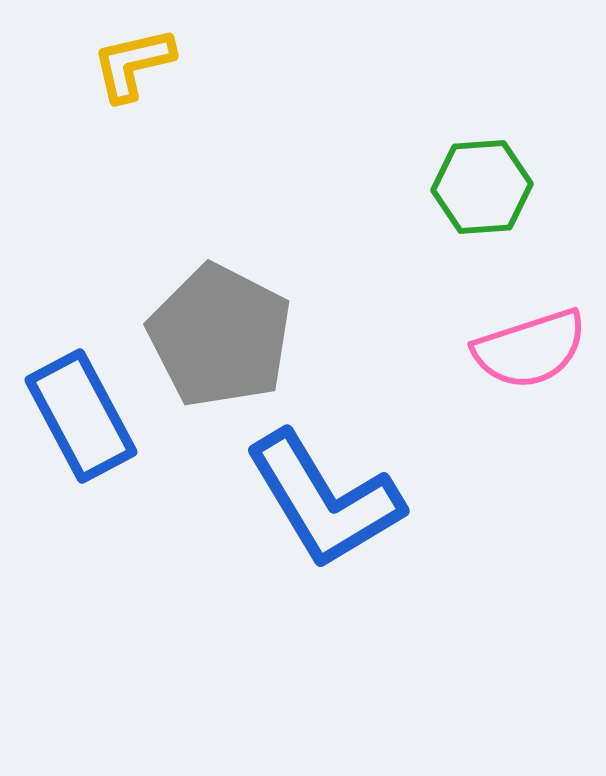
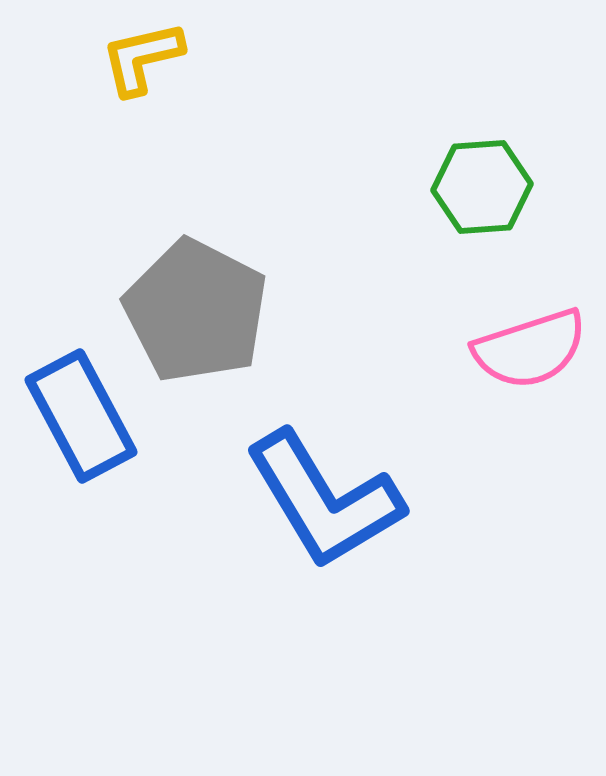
yellow L-shape: moved 9 px right, 6 px up
gray pentagon: moved 24 px left, 25 px up
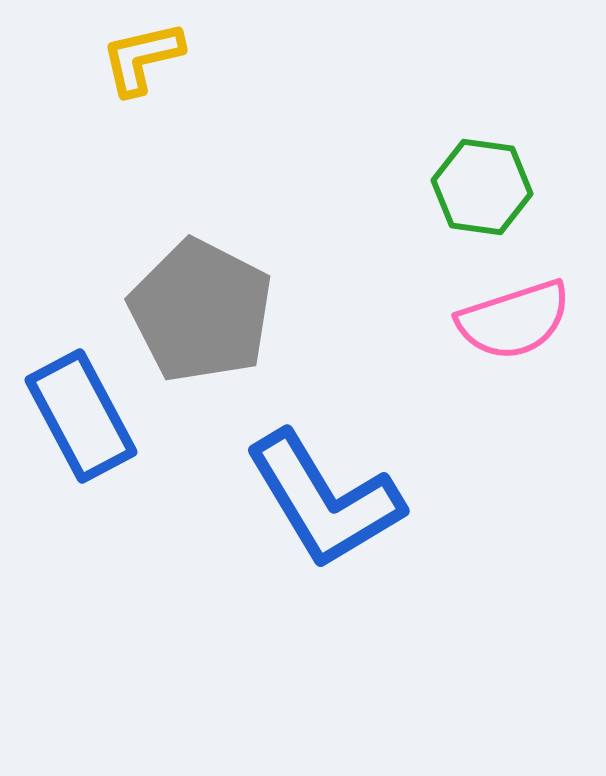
green hexagon: rotated 12 degrees clockwise
gray pentagon: moved 5 px right
pink semicircle: moved 16 px left, 29 px up
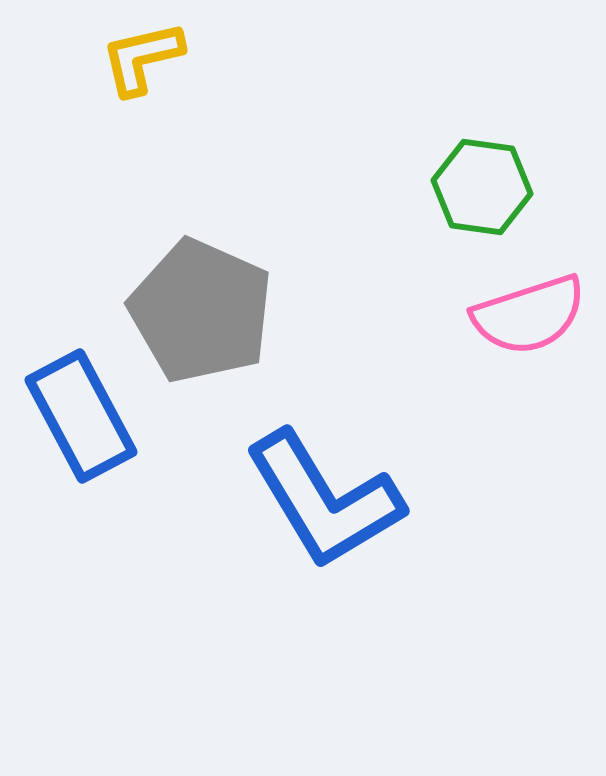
gray pentagon: rotated 3 degrees counterclockwise
pink semicircle: moved 15 px right, 5 px up
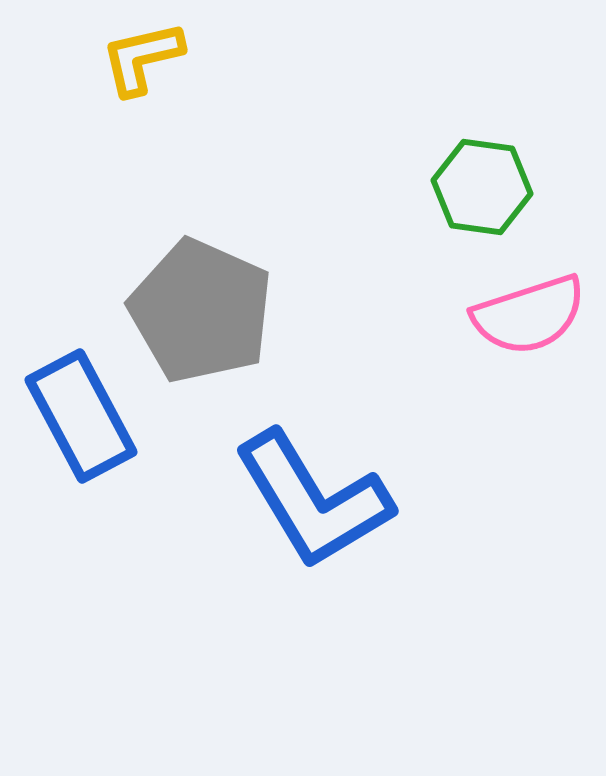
blue L-shape: moved 11 px left
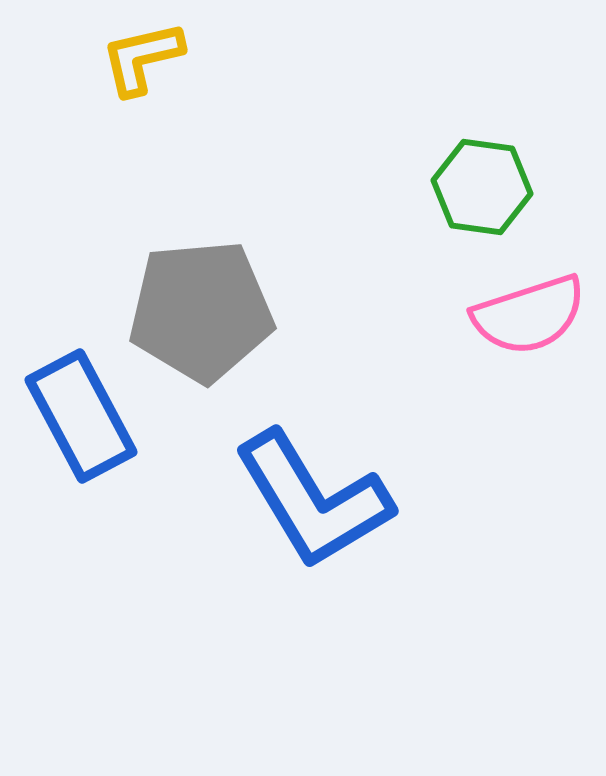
gray pentagon: rotated 29 degrees counterclockwise
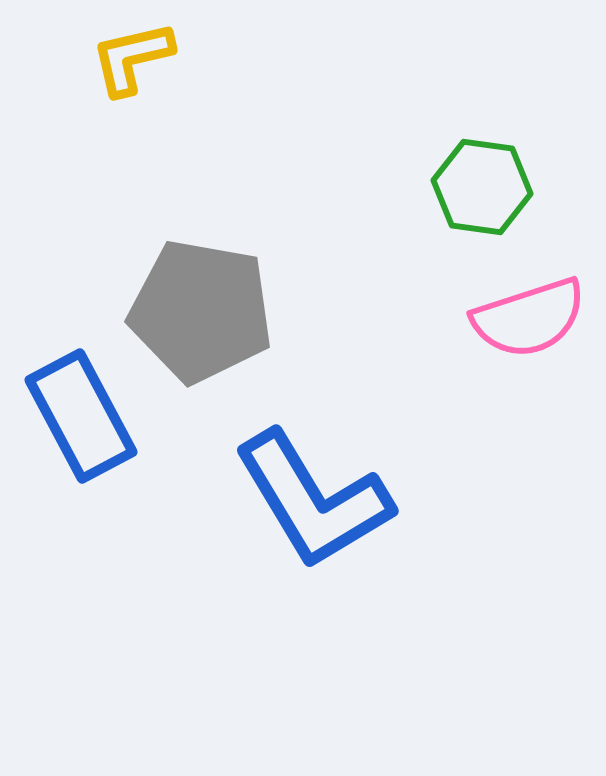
yellow L-shape: moved 10 px left
gray pentagon: rotated 15 degrees clockwise
pink semicircle: moved 3 px down
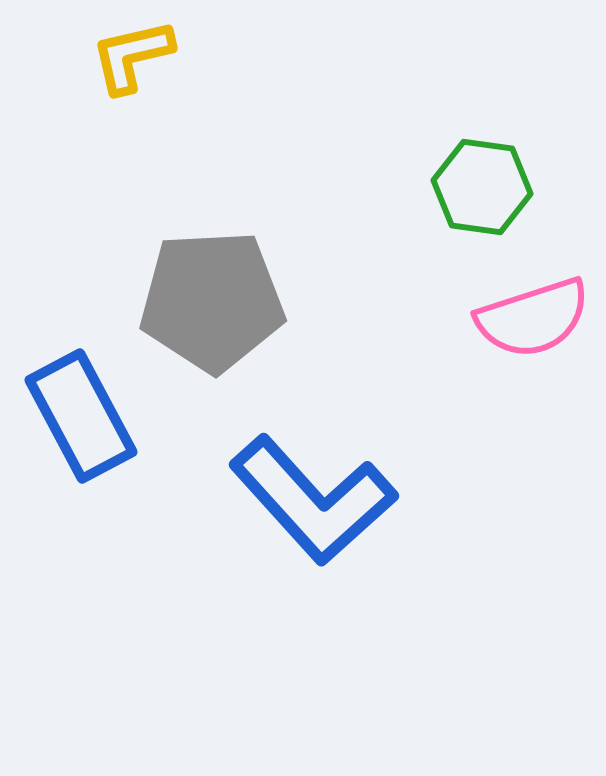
yellow L-shape: moved 2 px up
gray pentagon: moved 11 px right, 10 px up; rotated 13 degrees counterclockwise
pink semicircle: moved 4 px right
blue L-shape: rotated 11 degrees counterclockwise
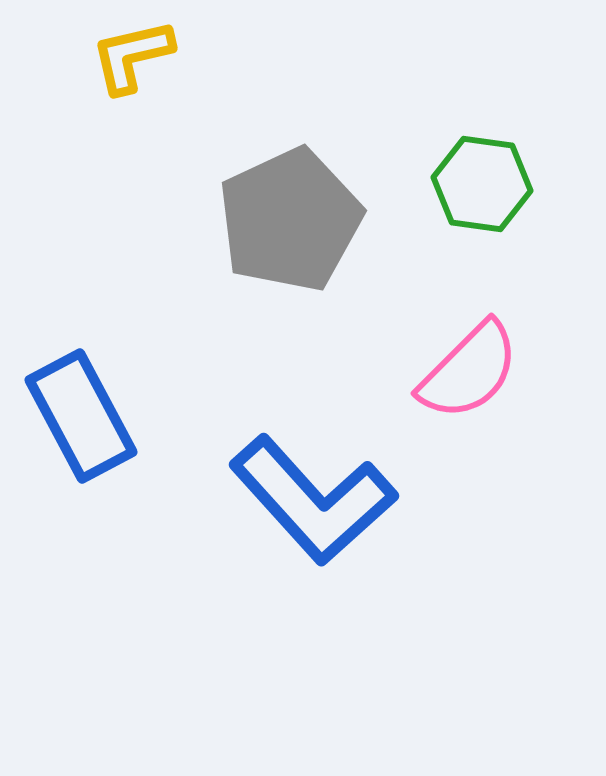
green hexagon: moved 3 px up
gray pentagon: moved 78 px right, 81 px up; rotated 22 degrees counterclockwise
pink semicircle: moved 64 px left, 53 px down; rotated 27 degrees counterclockwise
